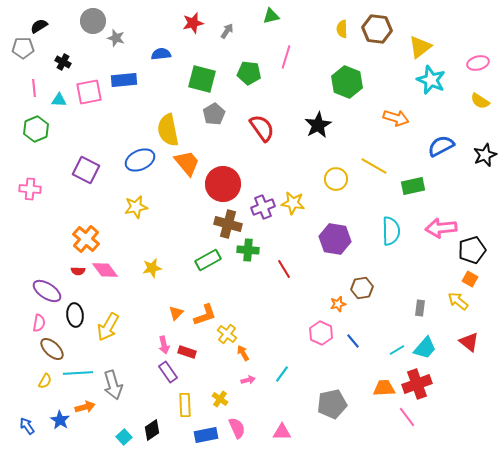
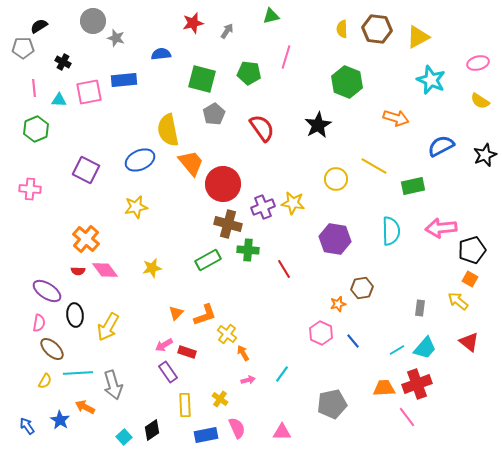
yellow triangle at (420, 47): moved 2 px left, 10 px up; rotated 10 degrees clockwise
orange trapezoid at (187, 163): moved 4 px right
pink arrow at (164, 345): rotated 72 degrees clockwise
orange arrow at (85, 407): rotated 138 degrees counterclockwise
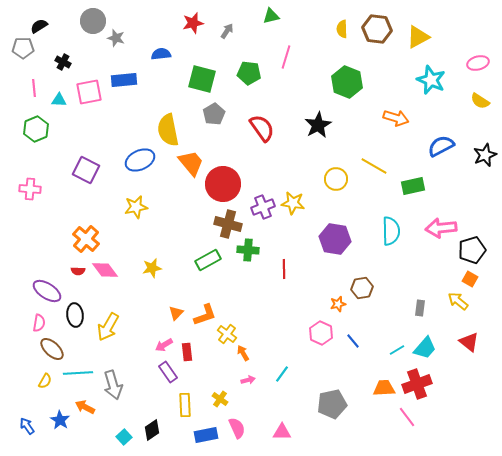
red line at (284, 269): rotated 30 degrees clockwise
red rectangle at (187, 352): rotated 66 degrees clockwise
